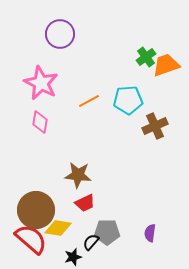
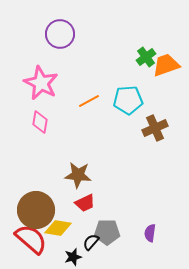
brown cross: moved 2 px down
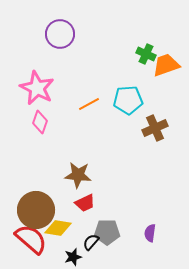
green cross: moved 3 px up; rotated 30 degrees counterclockwise
pink star: moved 4 px left, 5 px down
orange line: moved 3 px down
pink diamond: rotated 10 degrees clockwise
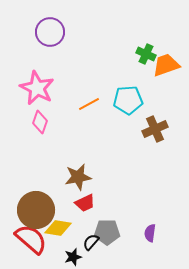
purple circle: moved 10 px left, 2 px up
brown cross: moved 1 px down
brown star: moved 2 px down; rotated 16 degrees counterclockwise
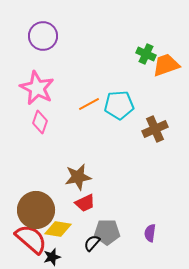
purple circle: moved 7 px left, 4 px down
cyan pentagon: moved 9 px left, 5 px down
yellow diamond: moved 1 px down
black semicircle: moved 1 px right, 1 px down
black star: moved 21 px left
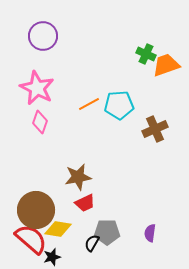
black semicircle: rotated 12 degrees counterclockwise
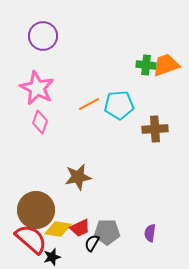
green cross: moved 11 px down; rotated 18 degrees counterclockwise
brown cross: rotated 20 degrees clockwise
red trapezoid: moved 5 px left, 25 px down
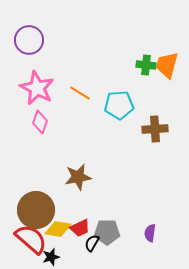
purple circle: moved 14 px left, 4 px down
orange trapezoid: moved 1 px right; rotated 56 degrees counterclockwise
orange line: moved 9 px left, 11 px up; rotated 60 degrees clockwise
black star: moved 1 px left
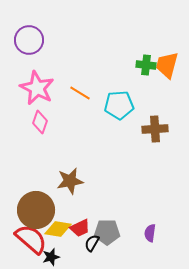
brown star: moved 8 px left, 4 px down
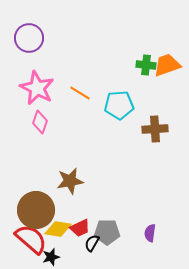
purple circle: moved 2 px up
orange trapezoid: rotated 56 degrees clockwise
